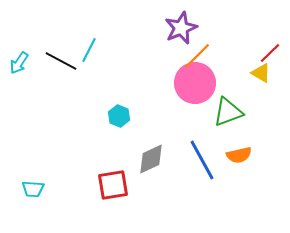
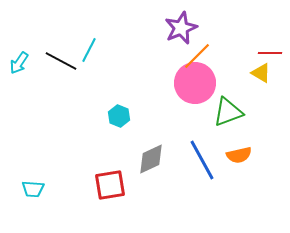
red line: rotated 45 degrees clockwise
red square: moved 3 px left
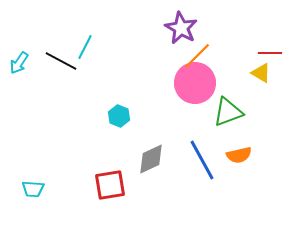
purple star: rotated 20 degrees counterclockwise
cyan line: moved 4 px left, 3 px up
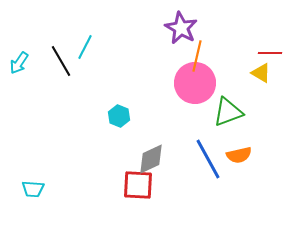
orange line: rotated 32 degrees counterclockwise
black line: rotated 32 degrees clockwise
blue line: moved 6 px right, 1 px up
red square: moved 28 px right; rotated 12 degrees clockwise
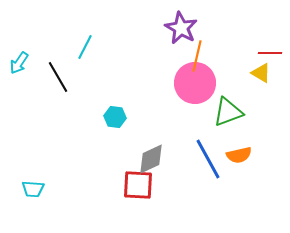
black line: moved 3 px left, 16 px down
cyan hexagon: moved 4 px left, 1 px down; rotated 15 degrees counterclockwise
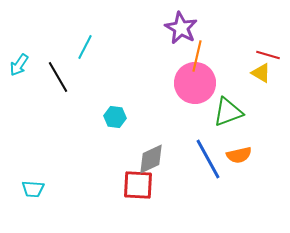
red line: moved 2 px left, 2 px down; rotated 15 degrees clockwise
cyan arrow: moved 2 px down
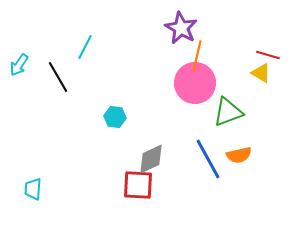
cyan trapezoid: rotated 90 degrees clockwise
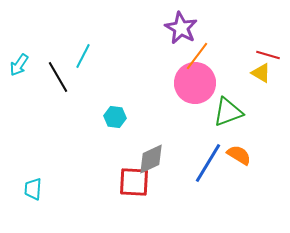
cyan line: moved 2 px left, 9 px down
orange line: rotated 24 degrees clockwise
orange semicircle: rotated 135 degrees counterclockwise
blue line: moved 4 px down; rotated 60 degrees clockwise
red square: moved 4 px left, 3 px up
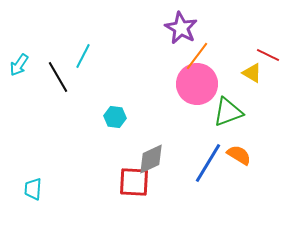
red line: rotated 10 degrees clockwise
yellow triangle: moved 9 px left
pink circle: moved 2 px right, 1 px down
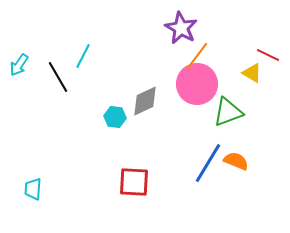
orange semicircle: moved 3 px left, 6 px down; rotated 10 degrees counterclockwise
gray diamond: moved 6 px left, 58 px up
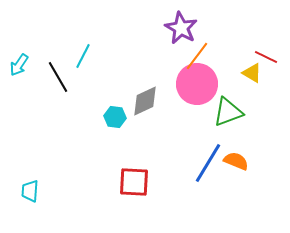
red line: moved 2 px left, 2 px down
cyan trapezoid: moved 3 px left, 2 px down
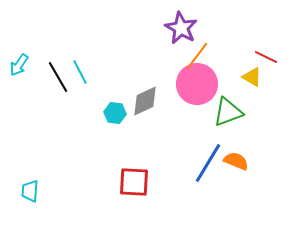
cyan line: moved 3 px left, 16 px down; rotated 55 degrees counterclockwise
yellow triangle: moved 4 px down
cyan hexagon: moved 4 px up
